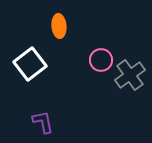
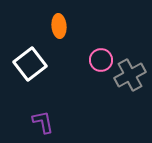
gray cross: rotated 8 degrees clockwise
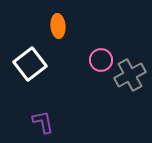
orange ellipse: moved 1 px left
